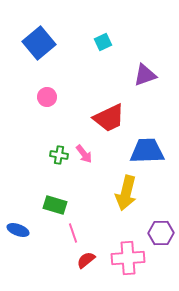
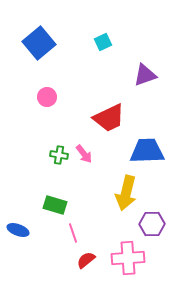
purple hexagon: moved 9 px left, 9 px up
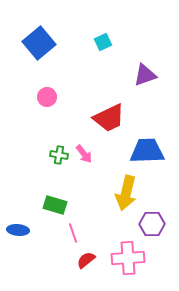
blue ellipse: rotated 15 degrees counterclockwise
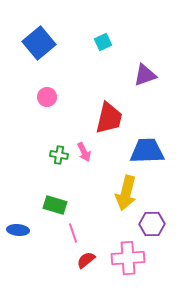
red trapezoid: rotated 52 degrees counterclockwise
pink arrow: moved 2 px up; rotated 12 degrees clockwise
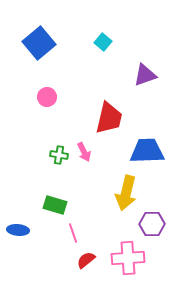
cyan square: rotated 24 degrees counterclockwise
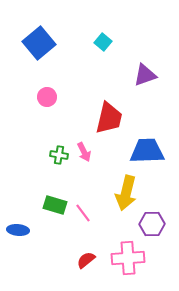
pink line: moved 10 px right, 20 px up; rotated 18 degrees counterclockwise
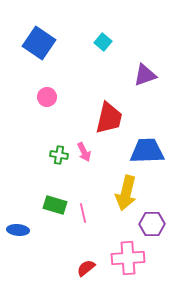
blue square: rotated 16 degrees counterclockwise
pink line: rotated 24 degrees clockwise
red semicircle: moved 8 px down
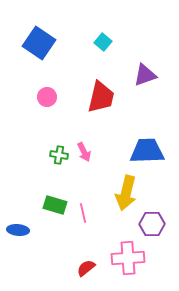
red trapezoid: moved 8 px left, 21 px up
